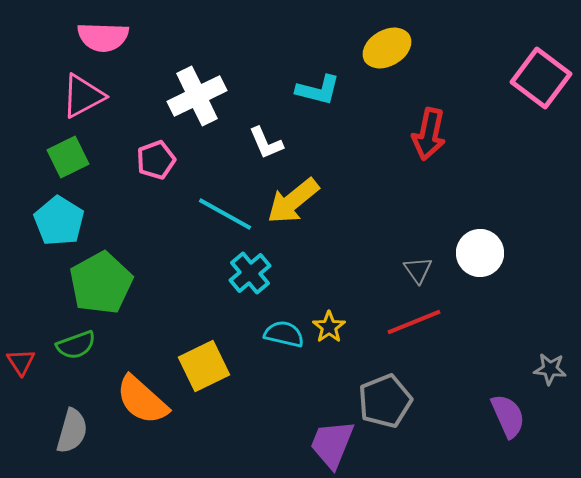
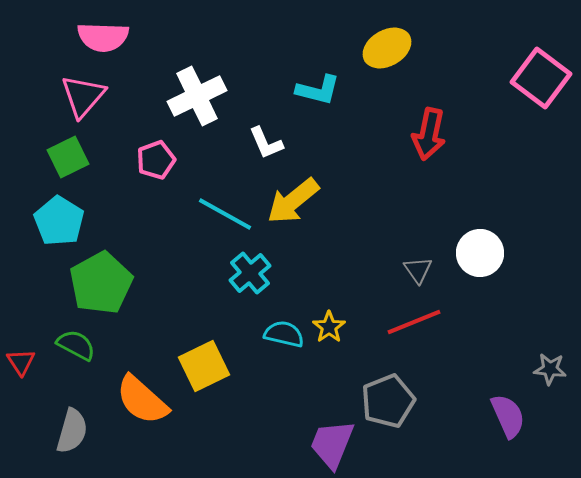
pink triangle: rotated 21 degrees counterclockwise
green semicircle: rotated 132 degrees counterclockwise
gray pentagon: moved 3 px right
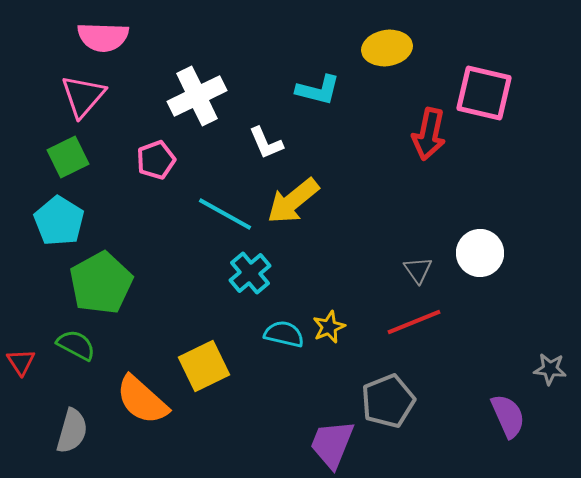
yellow ellipse: rotated 21 degrees clockwise
pink square: moved 57 px left, 15 px down; rotated 24 degrees counterclockwise
yellow star: rotated 12 degrees clockwise
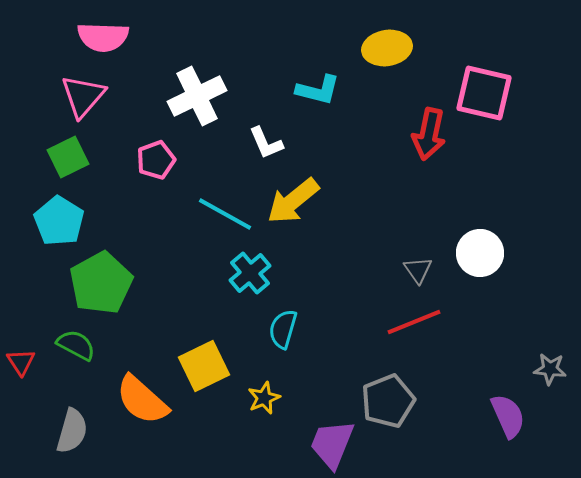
yellow star: moved 65 px left, 71 px down
cyan semicircle: moved 1 px left, 5 px up; rotated 87 degrees counterclockwise
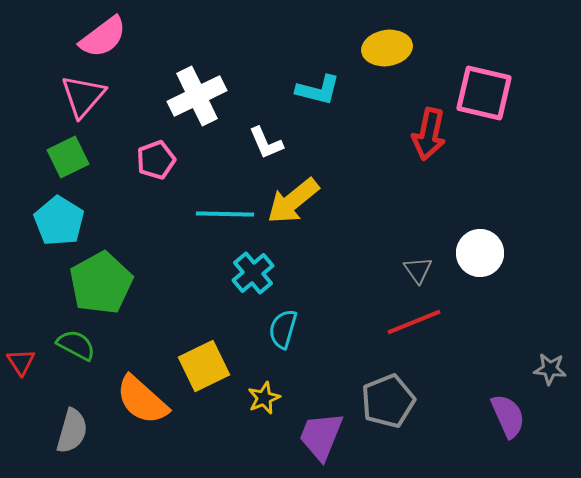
pink semicircle: rotated 39 degrees counterclockwise
cyan line: rotated 28 degrees counterclockwise
cyan cross: moved 3 px right
purple trapezoid: moved 11 px left, 8 px up
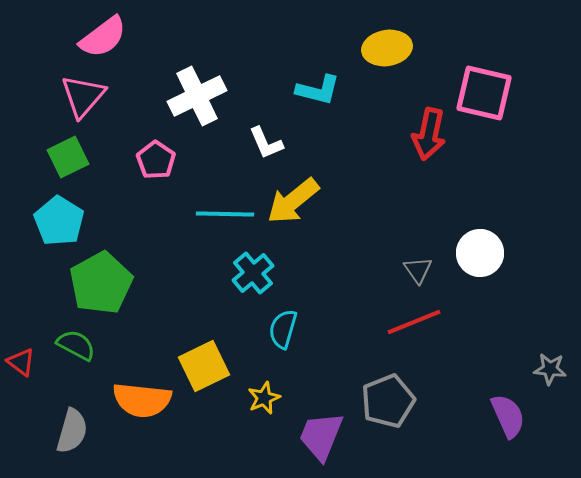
pink pentagon: rotated 18 degrees counterclockwise
red triangle: rotated 20 degrees counterclockwise
orange semicircle: rotated 36 degrees counterclockwise
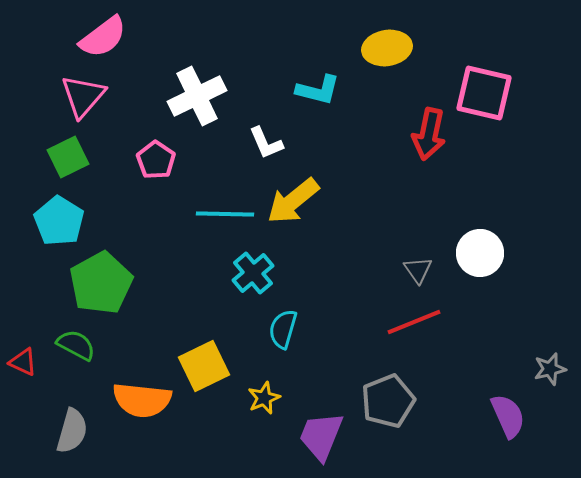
red triangle: moved 2 px right; rotated 12 degrees counterclockwise
gray star: rotated 20 degrees counterclockwise
